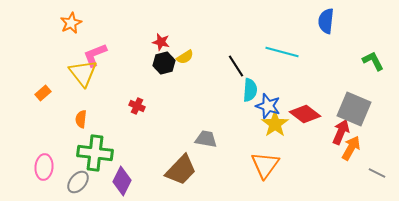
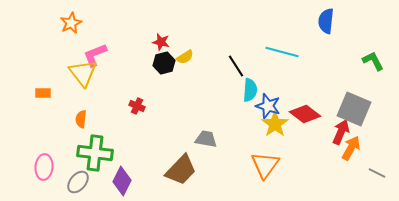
orange rectangle: rotated 42 degrees clockwise
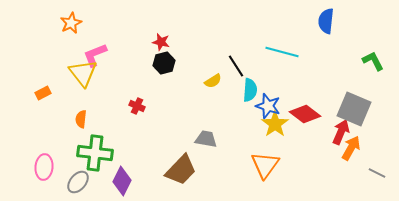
yellow semicircle: moved 28 px right, 24 px down
orange rectangle: rotated 28 degrees counterclockwise
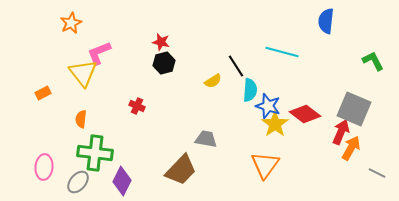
pink L-shape: moved 4 px right, 2 px up
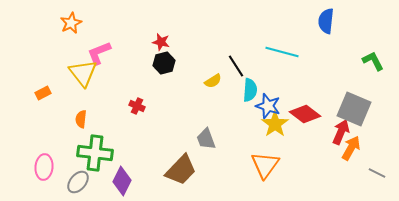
gray trapezoid: rotated 120 degrees counterclockwise
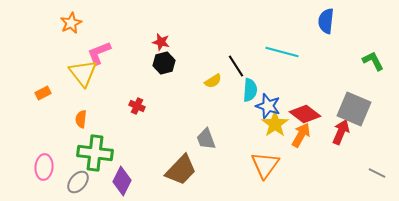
orange arrow: moved 50 px left, 13 px up
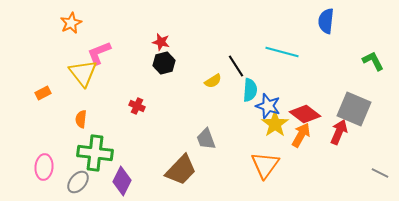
red arrow: moved 2 px left
gray line: moved 3 px right
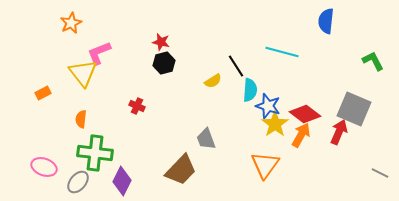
pink ellipse: rotated 75 degrees counterclockwise
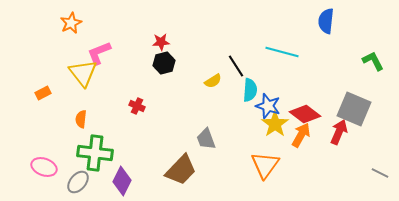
red star: rotated 18 degrees counterclockwise
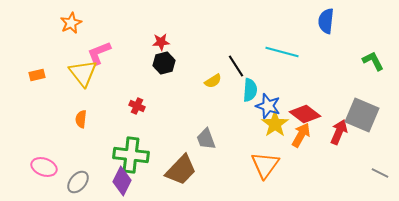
orange rectangle: moved 6 px left, 18 px up; rotated 14 degrees clockwise
gray square: moved 8 px right, 6 px down
green cross: moved 36 px right, 2 px down
